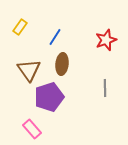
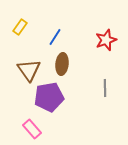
purple pentagon: rotated 8 degrees clockwise
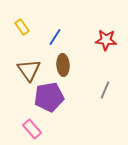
yellow rectangle: moved 2 px right; rotated 70 degrees counterclockwise
red star: rotated 25 degrees clockwise
brown ellipse: moved 1 px right, 1 px down; rotated 10 degrees counterclockwise
gray line: moved 2 px down; rotated 24 degrees clockwise
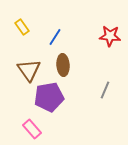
red star: moved 4 px right, 4 px up
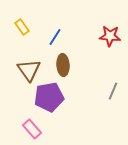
gray line: moved 8 px right, 1 px down
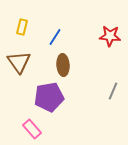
yellow rectangle: rotated 49 degrees clockwise
brown triangle: moved 10 px left, 8 px up
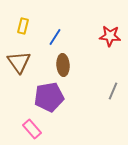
yellow rectangle: moved 1 px right, 1 px up
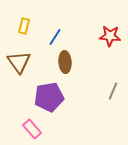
yellow rectangle: moved 1 px right
brown ellipse: moved 2 px right, 3 px up
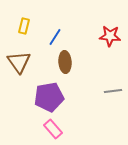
gray line: rotated 60 degrees clockwise
pink rectangle: moved 21 px right
